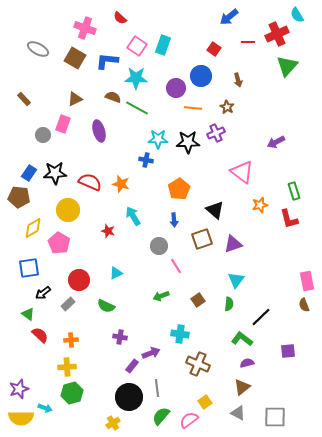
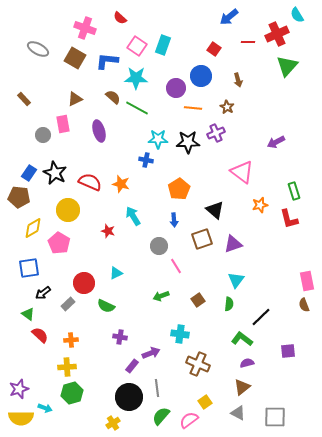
brown semicircle at (113, 97): rotated 21 degrees clockwise
pink rectangle at (63, 124): rotated 30 degrees counterclockwise
black star at (55, 173): rotated 30 degrees clockwise
red circle at (79, 280): moved 5 px right, 3 px down
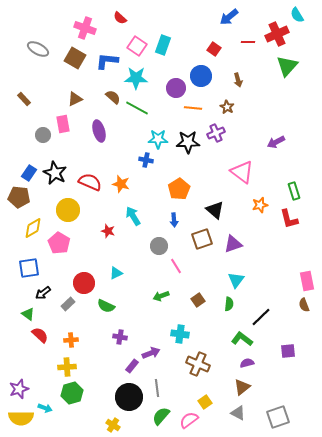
gray square at (275, 417): moved 3 px right; rotated 20 degrees counterclockwise
yellow cross at (113, 423): moved 2 px down; rotated 24 degrees counterclockwise
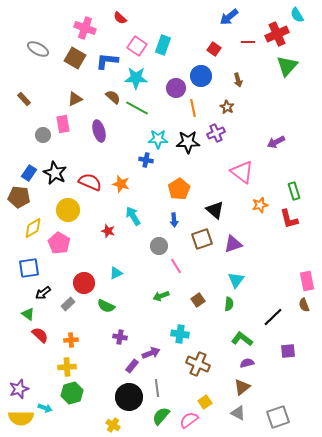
orange line at (193, 108): rotated 72 degrees clockwise
black line at (261, 317): moved 12 px right
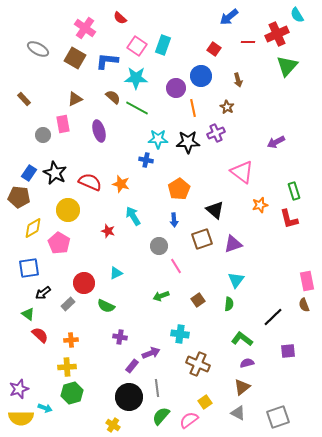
pink cross at (85, 28): rotated 15 degrees clockwise
